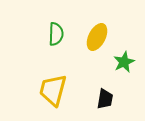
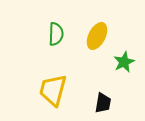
yellow ellipse: moved 1 px up
black trapezoid: moved 2 px left, 4 px down
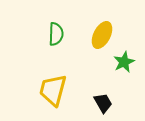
yellow ellipse: moved 5 px right, 1 px up
black trapezoid: rotated 40 degrees counterclockwise
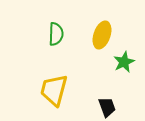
yellow ellipse: rotated 8 degrees counterclockwise
yellow trapezoid: moved 1 px right
black trapezoid: moved 4 px right, 4 px down; rotated 10 degrees clockwise
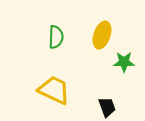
green semicircle: moved 3 px down
green star: rotated 25 degrees clockwise
yellow trapezoid: rotated 100 degrees clockwise
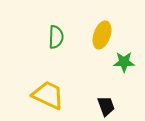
yellow trapezoid: moved 6 px left, 5 px down
black trapezoid: moved 1 px left, 1 px up
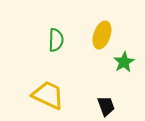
green semicircle: moved 3 px down
green star: rotated 30 degrees counterclockwise
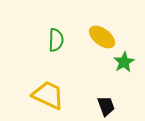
yellow ellipse: moved 2 px down; rotated 72 degrees counterclockwise
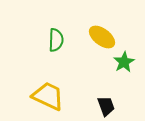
yellow trapezoid: moved 1 px down
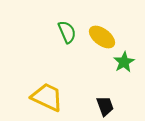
green semicircle: moved 11 px right, 8 px up; rotated 25 degrees counterclockwise
yellow trapezoid: moved 1 px left, 1 px down
black trapezoid: moved 1 px left
